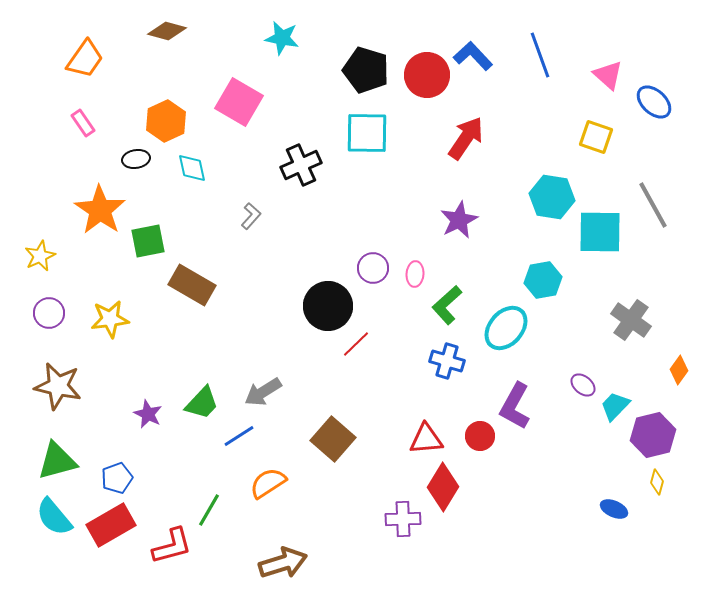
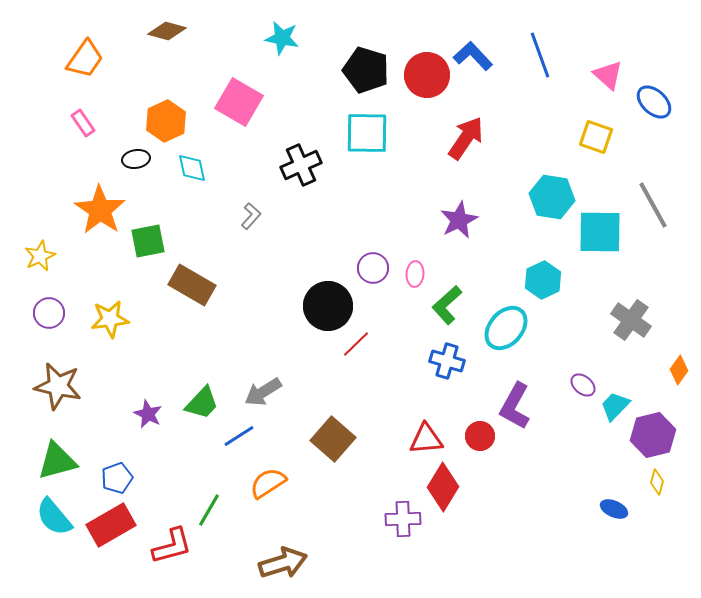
cyan hexagon at (543, 280): rotated 15 degrees counterclockwise
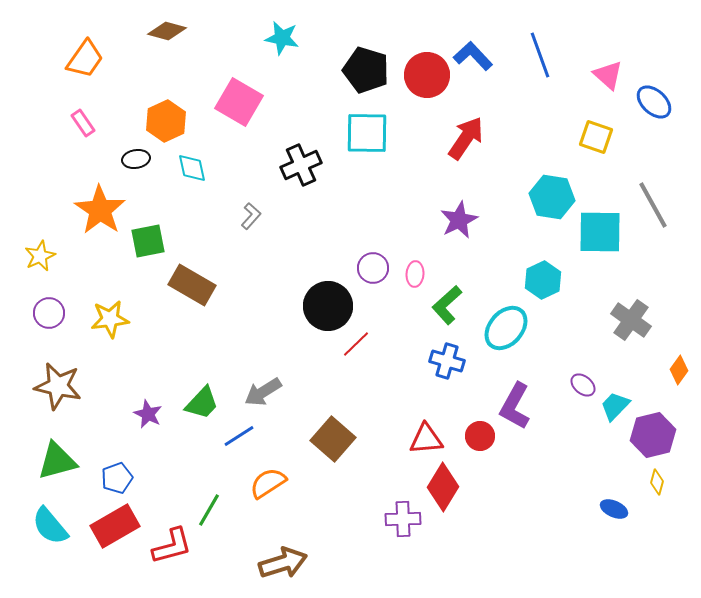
cyan semicircle at (54, 517): moved 4 px left, 9 px down
red rectangle at (111, 525): moved 4 px right, 1 px down
